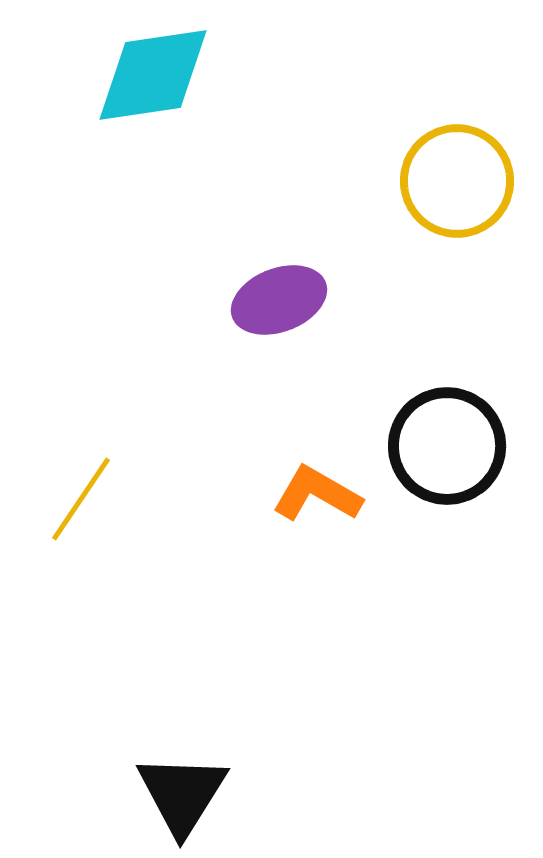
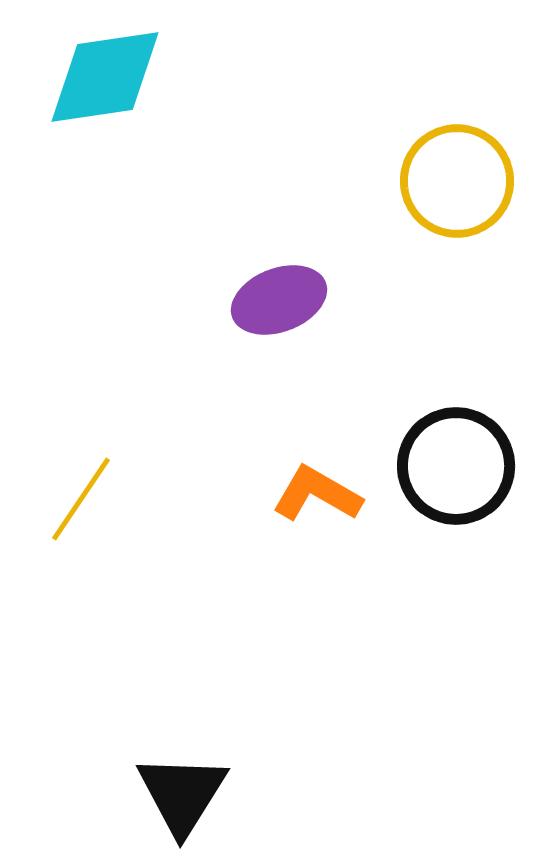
cyan diamond: moved 48 px left, 2 px down
black circle: moved 9 px right, 20 px down
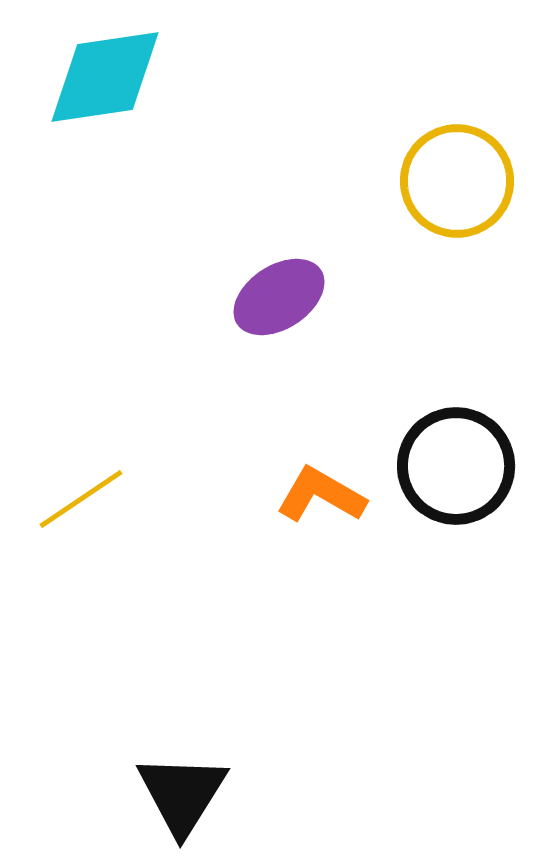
purple ellipse: moved 3 px up; rotated 12 degrees counterclockwise
orange L-shape: moved 4 px right, 1 px down
yellow line: rotated 22 degrees clockwise
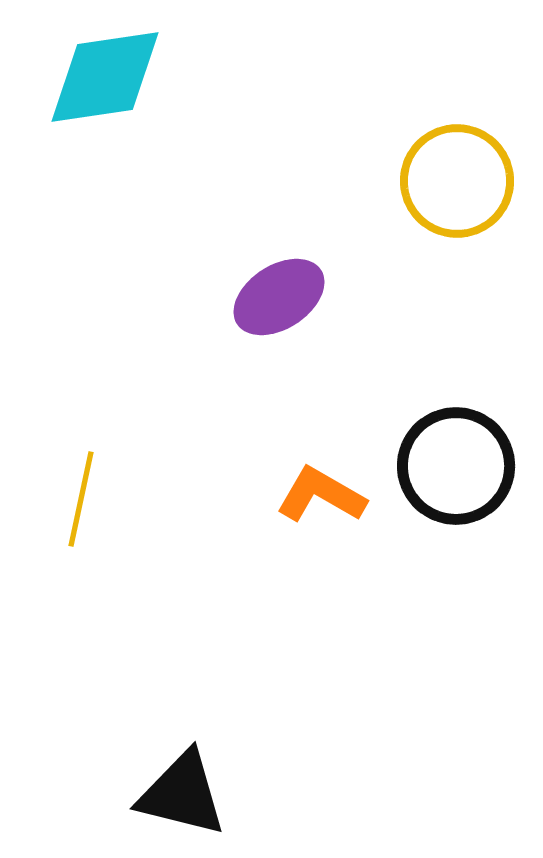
yellow line: rotated 44 degrees counterclockwise
black triangle: rotated 48 degrees counterclockwise
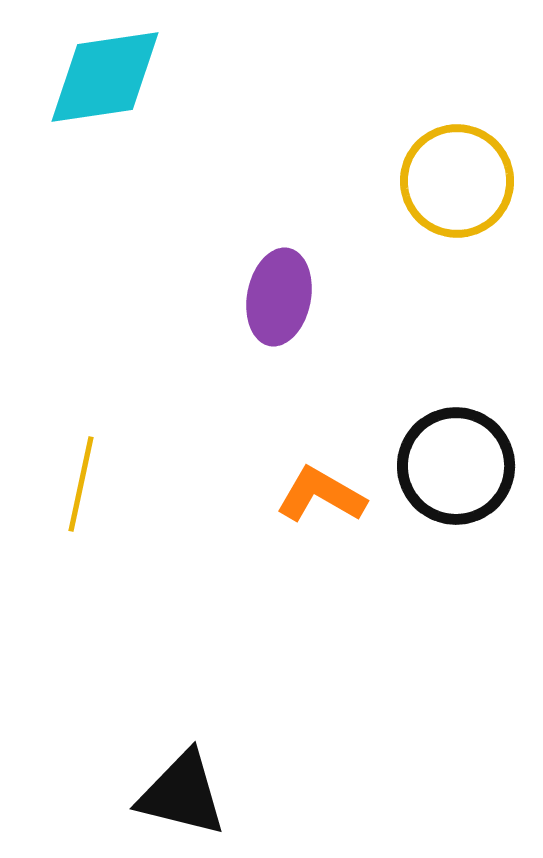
purple ellipse: rotated 46 degrees counterclockwise
yellow line: moved 15 px up
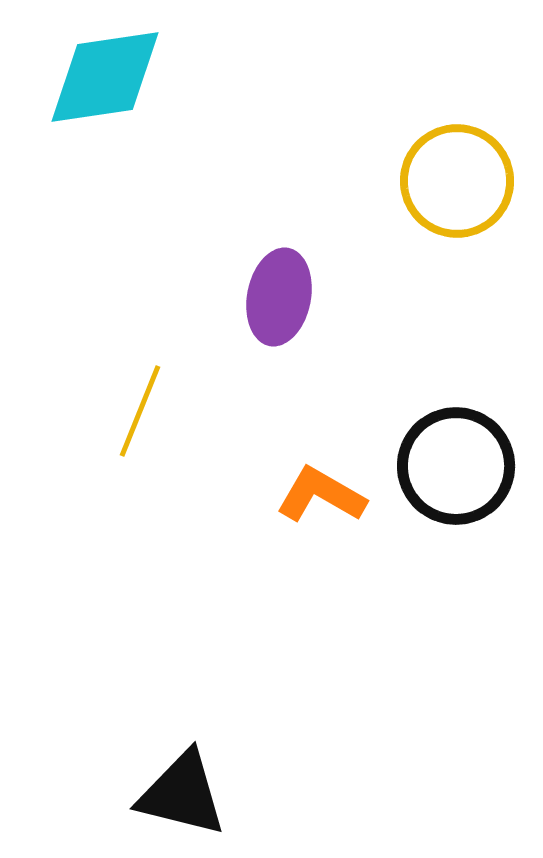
yellow line: moved 59 px right, 73 px up; rotated 10 degrees clockwise
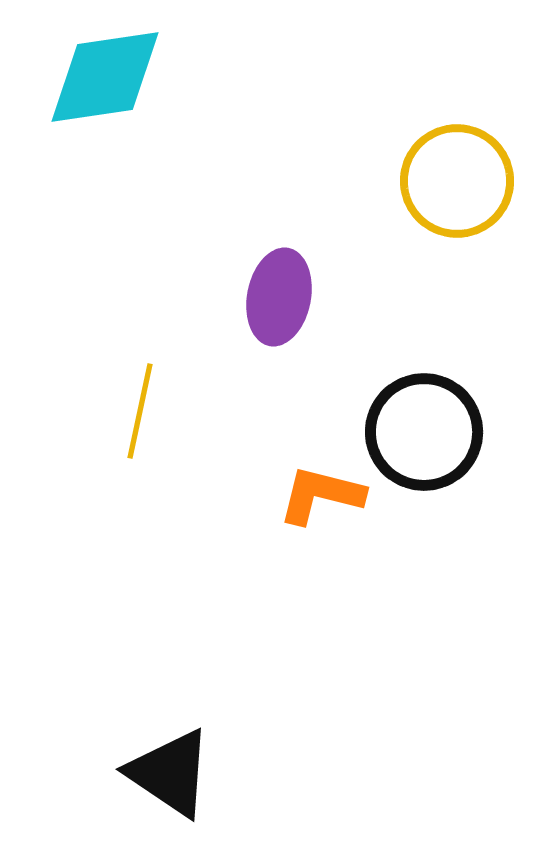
yellow line: rotated 10 degrees counterclockwise
black circle: moved 32 px left, 34 px up
orange L-shape: rotated 16 degrees counterclockwise
black triangle: moved 12 px left, 21 px up; rotated 20 degrees clockwise
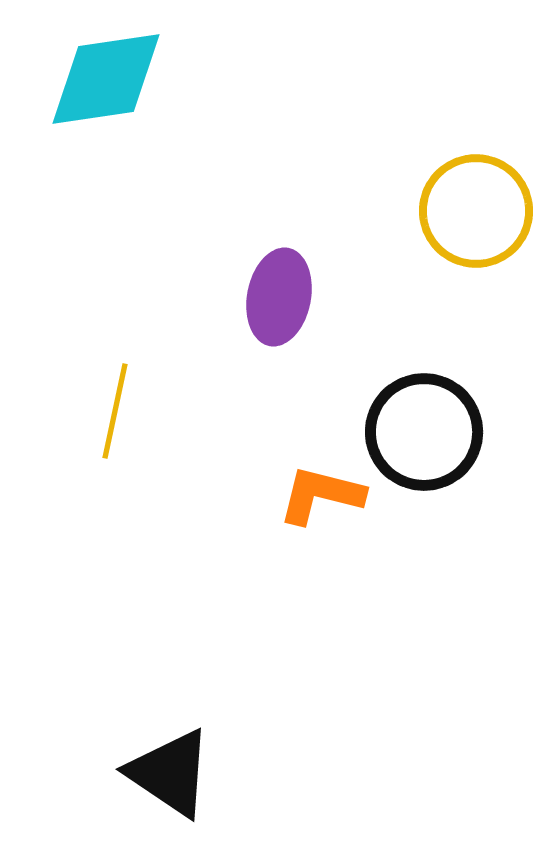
cyan diamond: moved 1 px right, 2 px down
yellow circle: moved 19 px right, 30 px down
yellow line: moved 25 px left
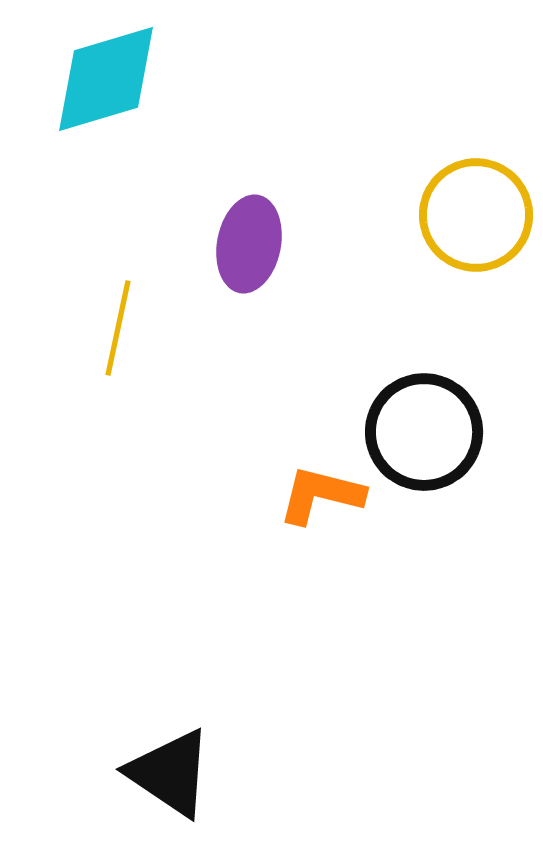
cyan diamond: rotated 8 degrees counterclockwise
yellow circle: moved 4 px down
purple ellipse: moved 30 px left, 53 px up
yellow line: moved 3 px right, 83 px up
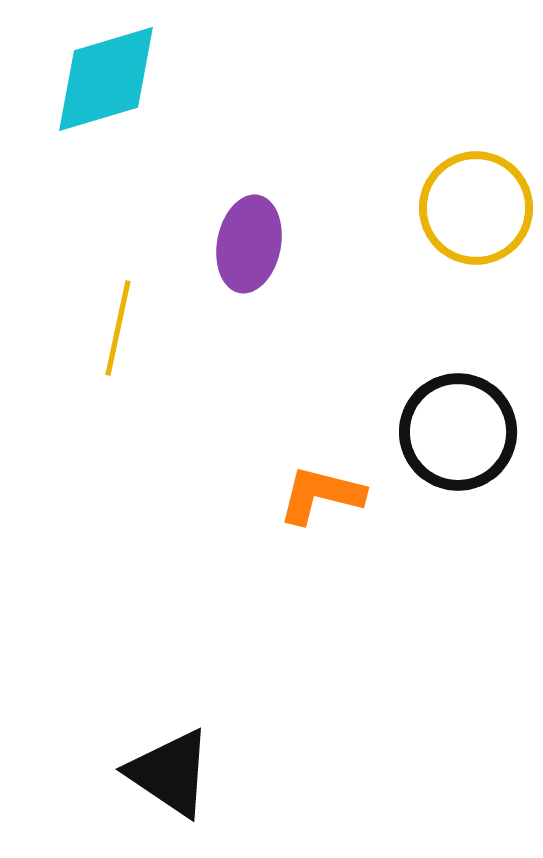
yellow circle: moved 7 px up
black circle: moved 34 px right
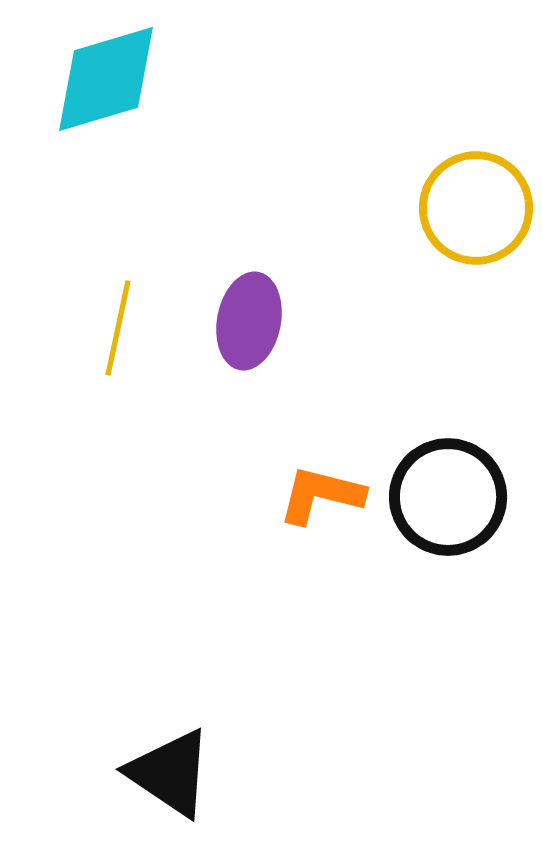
purple ellipse: moved 77 px down
black circle: moved 10 px left, 65 px down
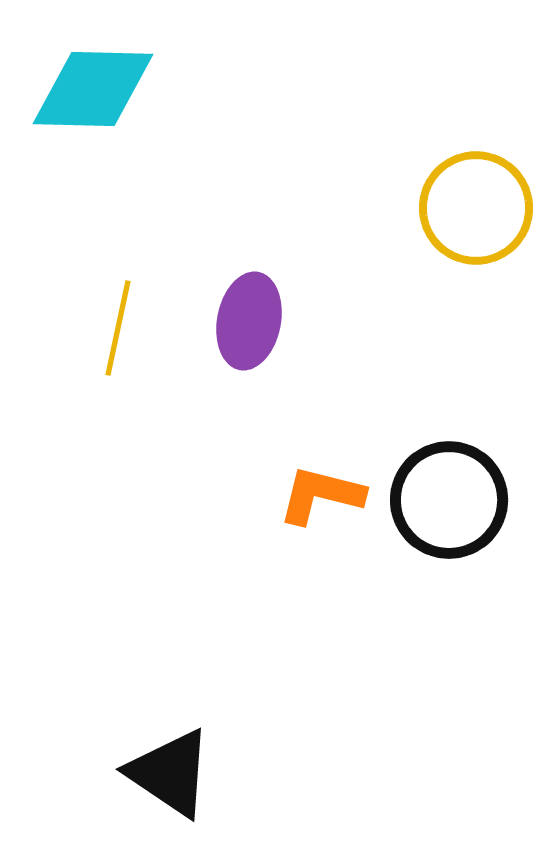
cyan diamond: moved 13 px left, 10 px down; rotated 18 degrees clockwise
black circle: moved 1 px right, 3 px down
